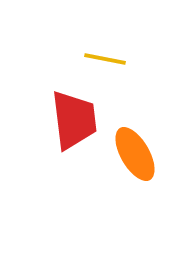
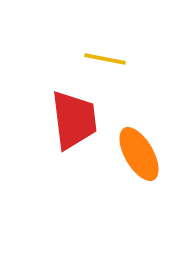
orange ellipse: moved 4 px right
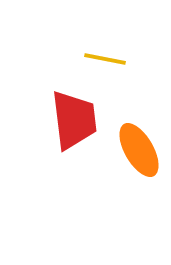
orange ellipse: moved 4 px up
